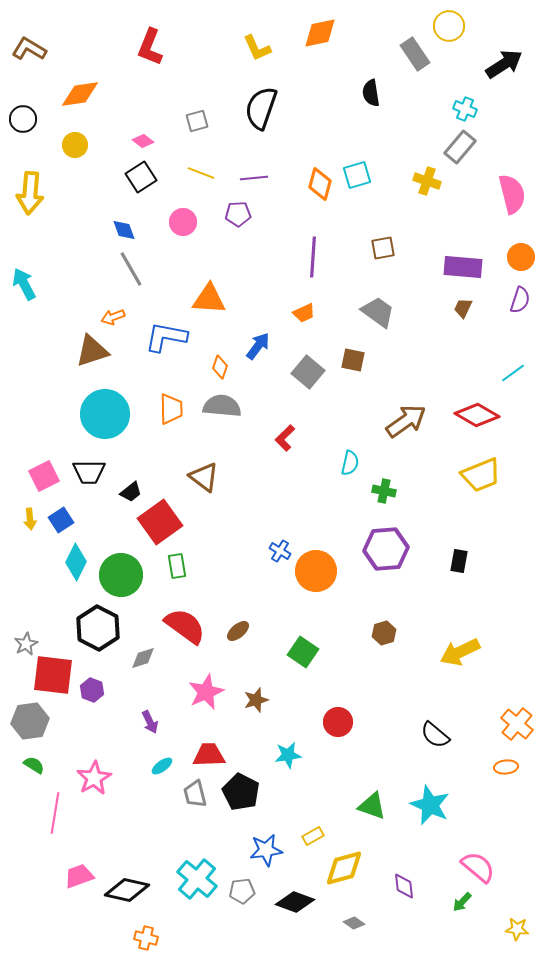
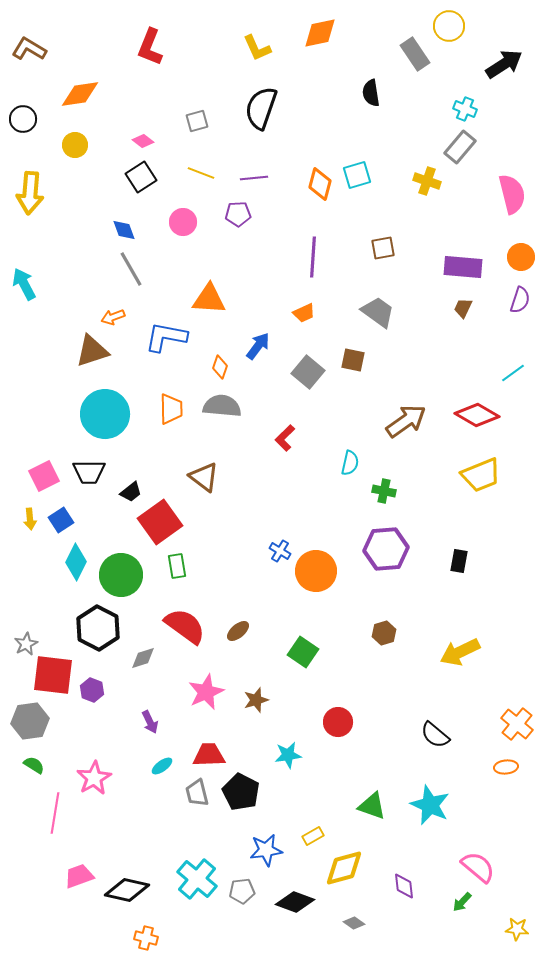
gray trapezoid at (195, 794): moved 2 px right, 1 px up
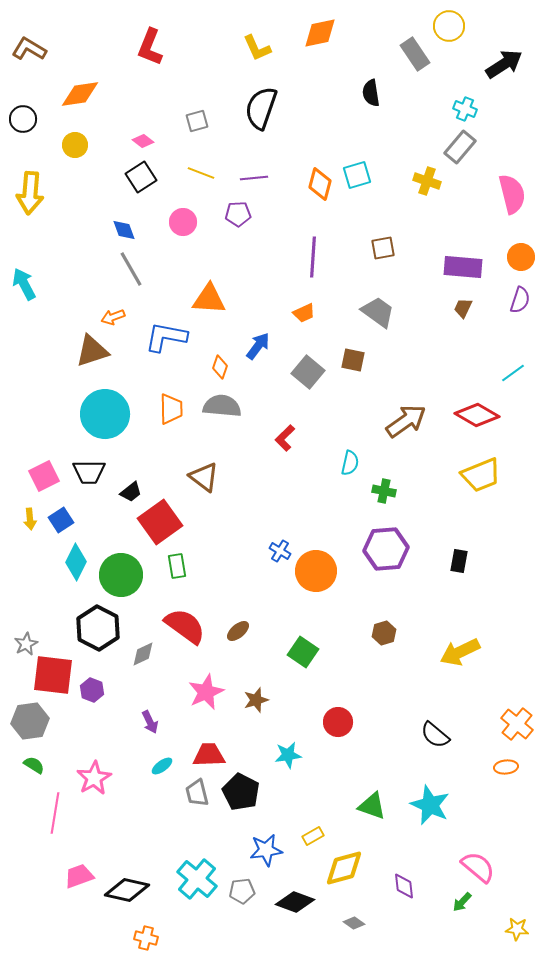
gray diamond at (143, 658): moved 4 px up; rotated 8 degrees counterclockwise
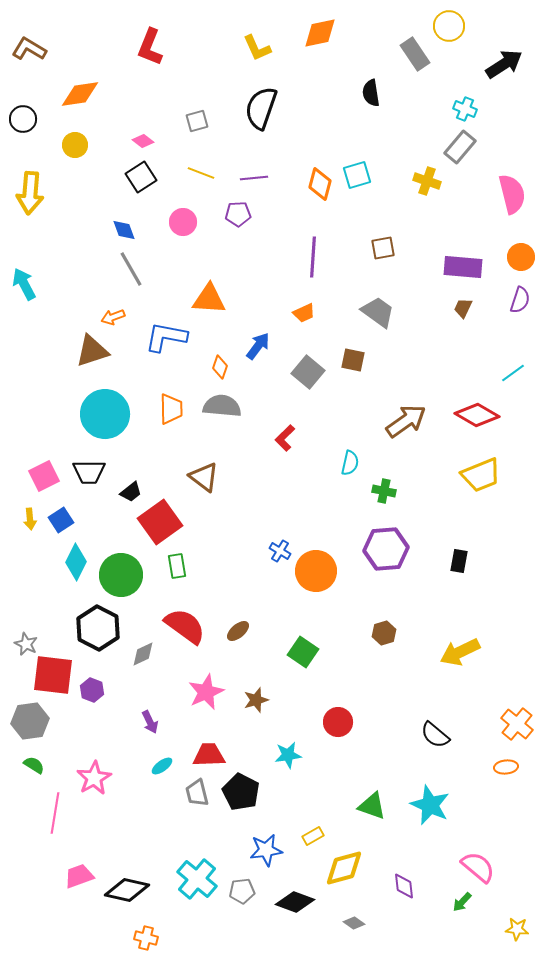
gray star at (26, 644): rotated 20 degrees counterclockwise
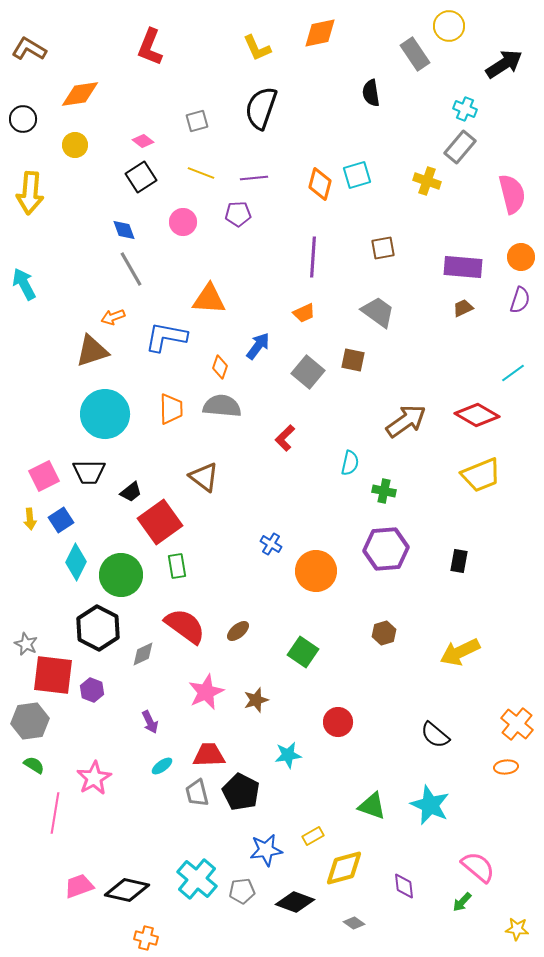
brown trapezoid at (463, 308): rotated 40 degrees clockwise
blue cross at (280, 551): moved 9 px left, 7 px up
pink trapezoid at (79, 876): moved 10 px down
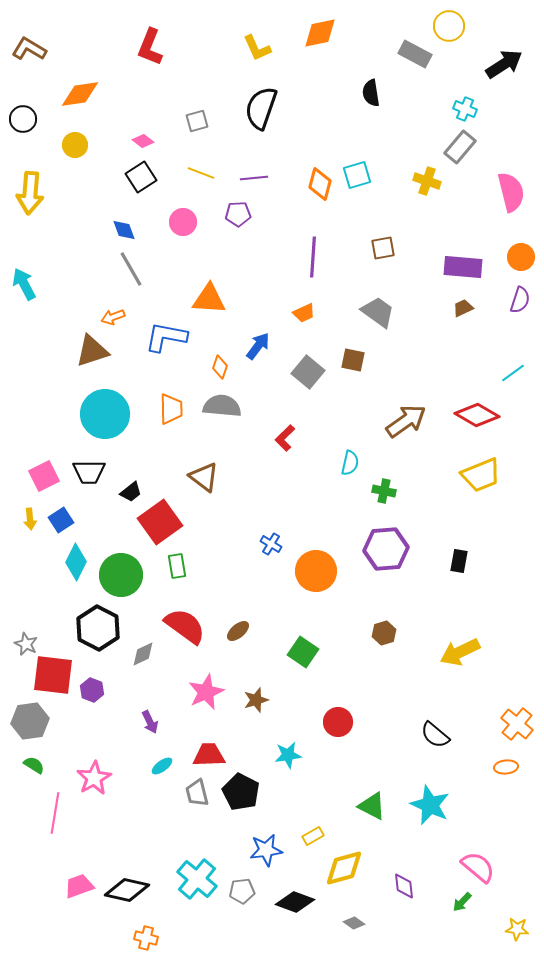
gray rectangle at (415, 54): rotated 28 degrees counterclockwise
pink semicircle at (512, 194): moved 1 px left, 2 px up
green triangle at (372, 806): rotated 8 degrees clockwise
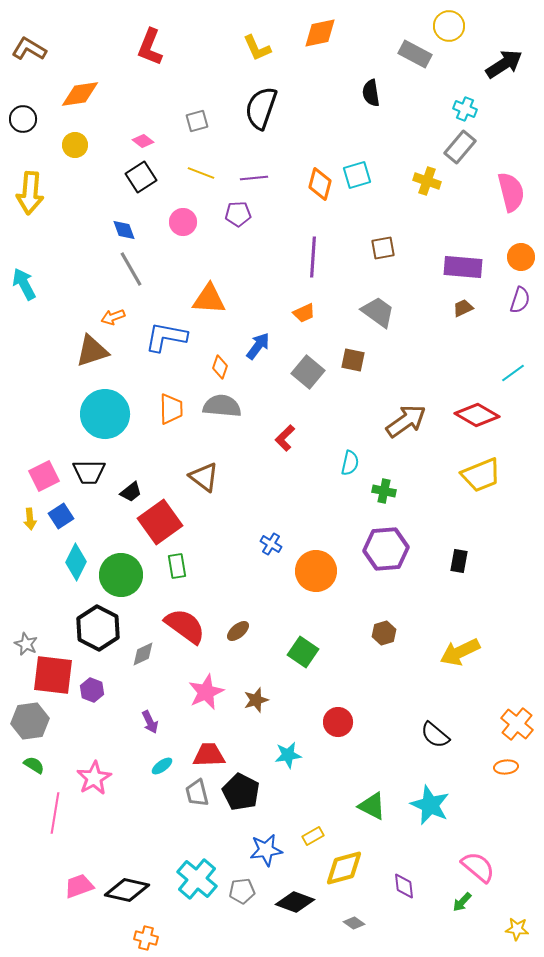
blue square at (61, 520): moved 4 px up
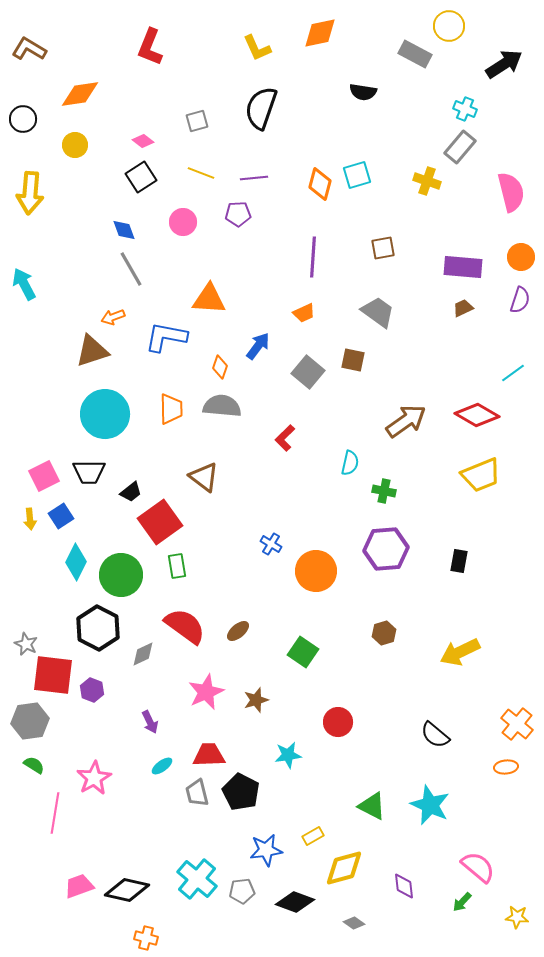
black semicircle at (371, 93): moved 8 px left, 1 px up; rotated 72 degrees counterclockwise
yellow star at (517, 929): moved 12 px up
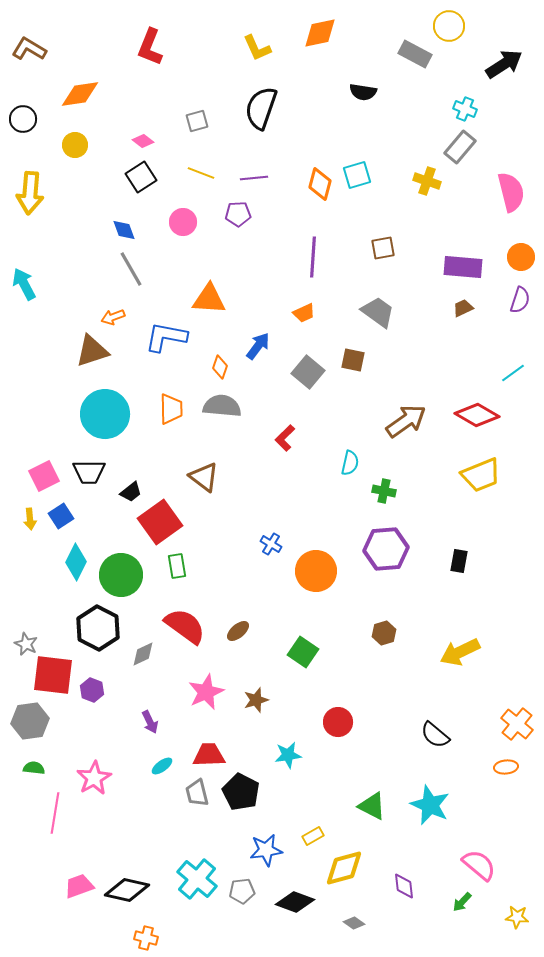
green semicircle at (34, 765): moved 3 px down; rotated 25 degrees counterclockwise
pink semicircle at (478, 867): moved 1 px right, 2 px up
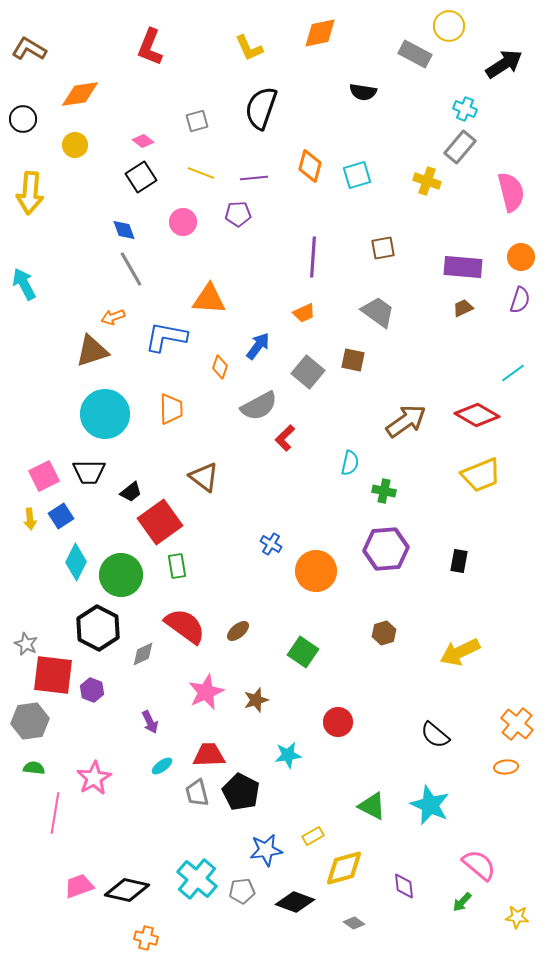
yellow L-shape at (257, 48): moved 8 px left
orange diamond at (320, 184): moved 10 px left, 18 px up
gray semicircle at (222, 406): moved 37 px right; rotated 147 degrees clockwise
